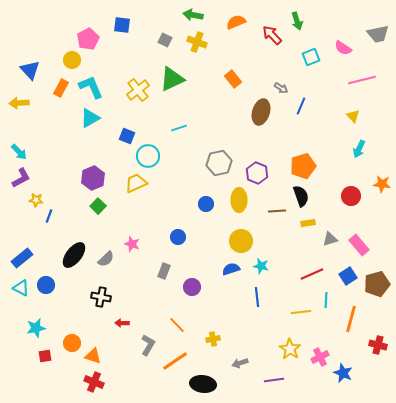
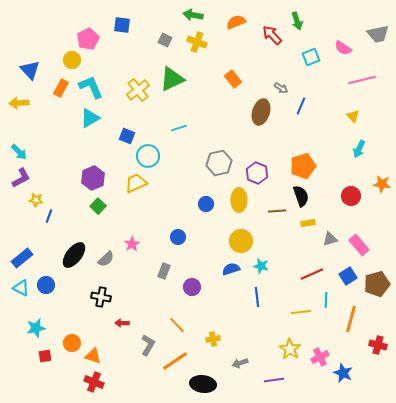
pink star at (132, 244): rotated 21 degrees clockwise
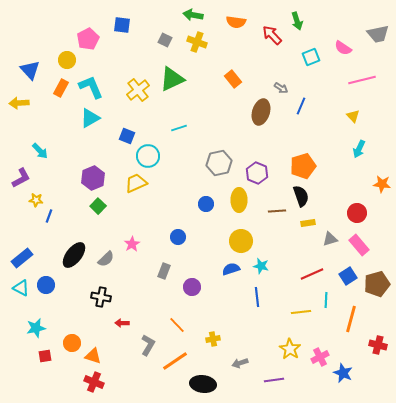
orange semicircle at (236, 22): rotated 150 degrees counterclockwise
yellow circle at (72, 60): moved 5 px left
cyan arrow at (19, 152): moved 21 px right, 1 px up
red circle at (351, 196): moved 6 px right, 17 px down
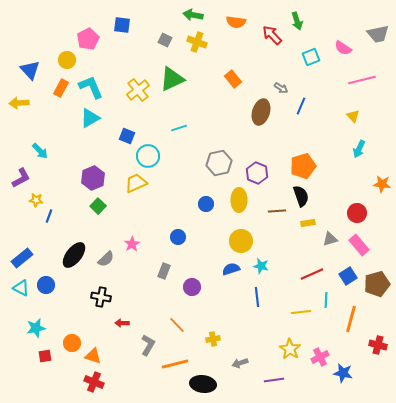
orange line at (175, 361): moved 3 px down; rotated 20 degrees clockwise
blue star at (343, 373): rotated 12 degrees counterclockwise
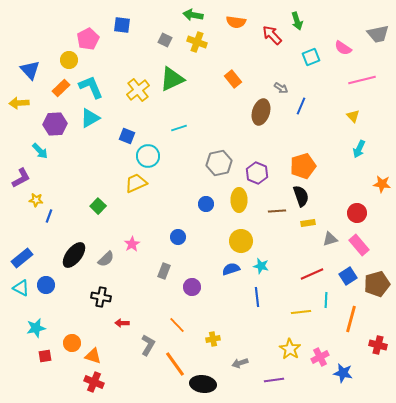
yellow circle at (67, 60): moved 2 px right
orange rectangle at (61, 88): rotated 18 degrees clockwise
purple hexagon at (93, 178): moved 38 px left, 54 px up; rotated 20 degrees clockwise
orange line at (175, 364): rotated 68 degrees clockwise
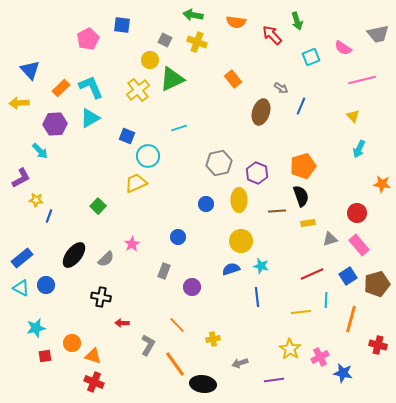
yellow circle at (69, 60): moved 81 px right
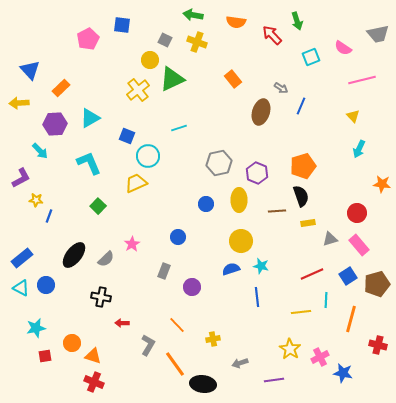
cyan L-shape at (91, 87): moved 2 px left, 76 px down
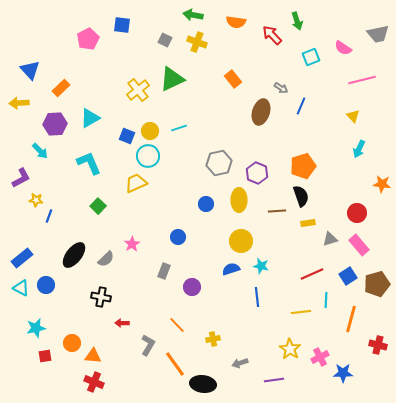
yellow circle at (150, 60): moved 71 px down
orange triangle at (93, 356): rotated 12 degrees counterclockwise
blue star at (343, 373): rotated 12 degrees counterclockwise
